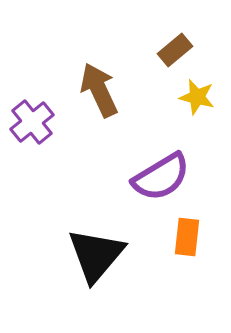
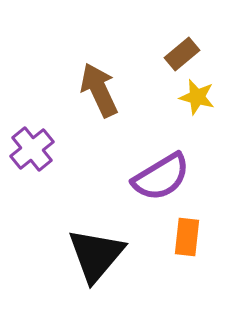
brown rectangle: moved 7 px right, 4 px down
purple cross: moved 27 px down
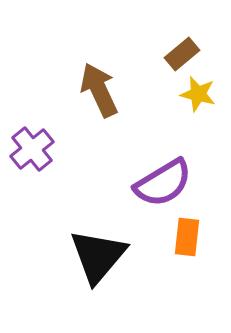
yellow star: moved 1 px right, 3 px up
purple semicircle: moved 2 px right, 6 px down
black triangle: moved 2 px right, 1 px down
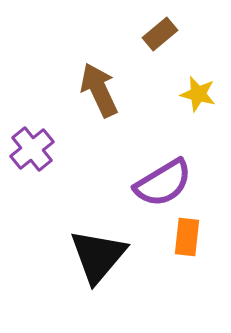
brown rectangle: moved 22 px left, 20 px up
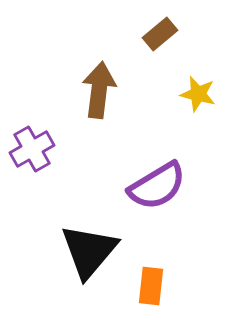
brown arrow: rotated 32 degrees clockwise
purple cross: rotated 9 degrees clockwise
purple semicircle: moved 6 px left, 3 px down
orange rectangle: moved 36 px left, 49 px down
black triangle: moved 9 px left, 5 px up
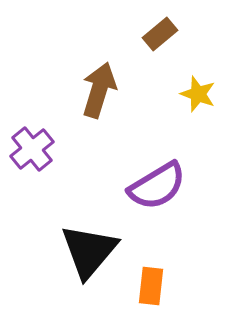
brown arrow: rotated 10 degrees clockwise
yellow star: rotated 6 degrees clockwise
purple cross: rotated 9 degrees counterclockwise
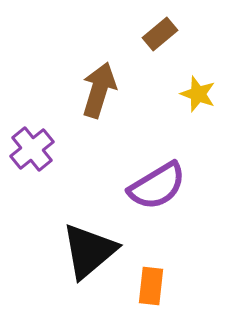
black triangle: rotated 10 degrees clockwise
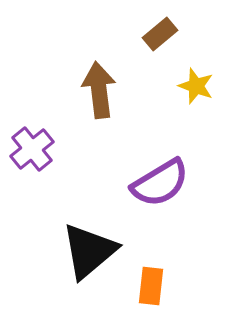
brown arrow: rotated 24 degrees counterclockwise
yellow star: moved 2 px left, 8 px up
purple semicircle: moved 3 px right, 3 px up
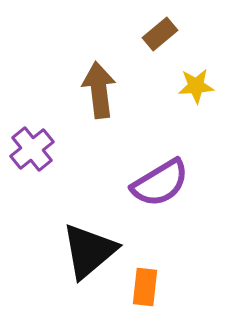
yellow star: rotated 24 degrees counterclockwise
orange rectangle: moved 6 px left, 1 px down
